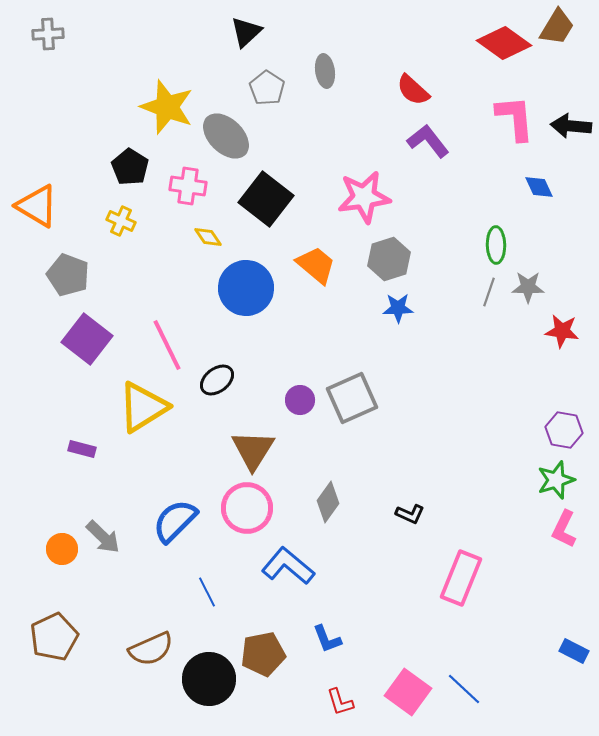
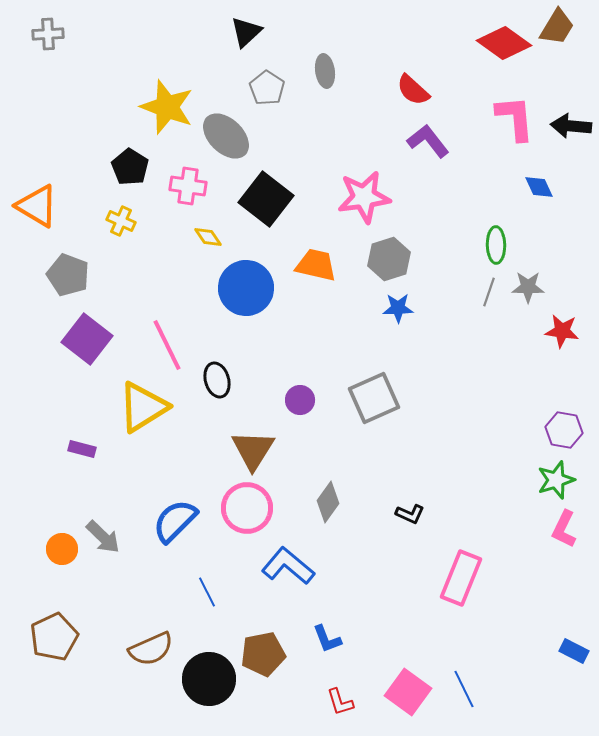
orange trapezoid at (316, 265): rotated 27 degrees counterclockwise
black ellipse at (217, 380): rotated 68 degrees counterclockwise
gray square at (352, 398): moved 22 px right
blue line at (464, 689): rotated 21 degrees clockwise
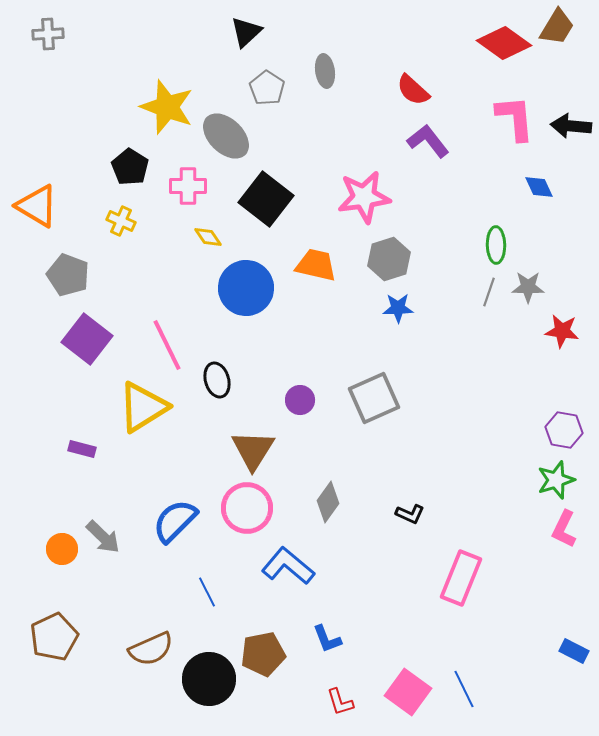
pink cross at (188, 186): rotated 9 degrees counterclockwise
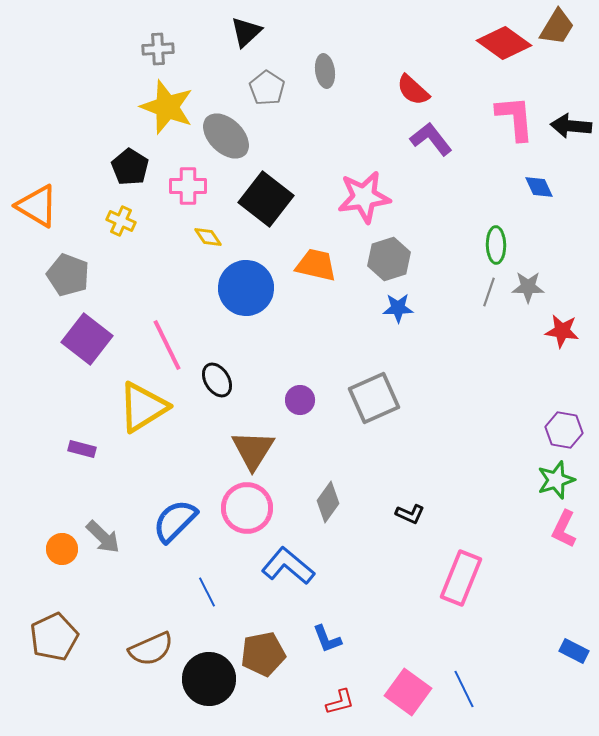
gray cross at (48, 34): moved 110 px right, 15 px down
purple L-shape at (428, 141): moved 3 px right, 2 px up
black ellipse at (217, 380): rotated 16 degrees counterclockwise
red L-shape at (340, 702): rotated 88 degrees counterclockwise
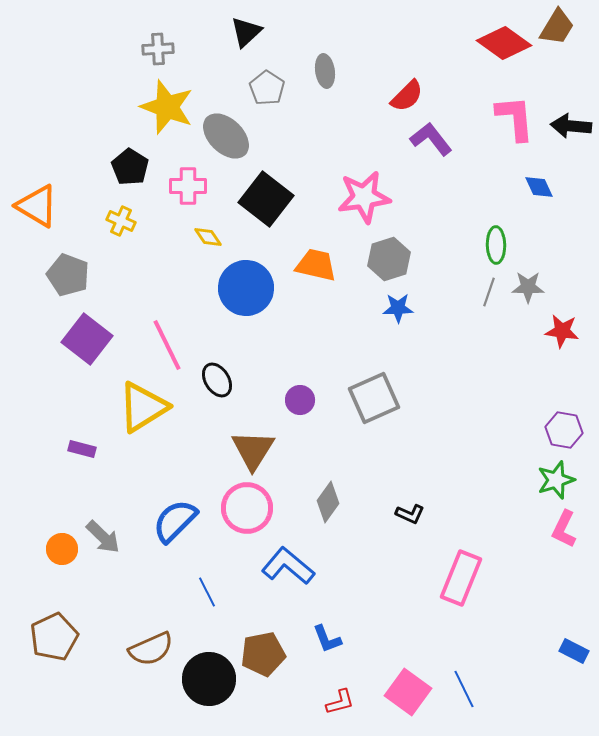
red semicircle at (413, 90): moved 6 px left, 6 px down; rotated 87 degrees counterclockwise
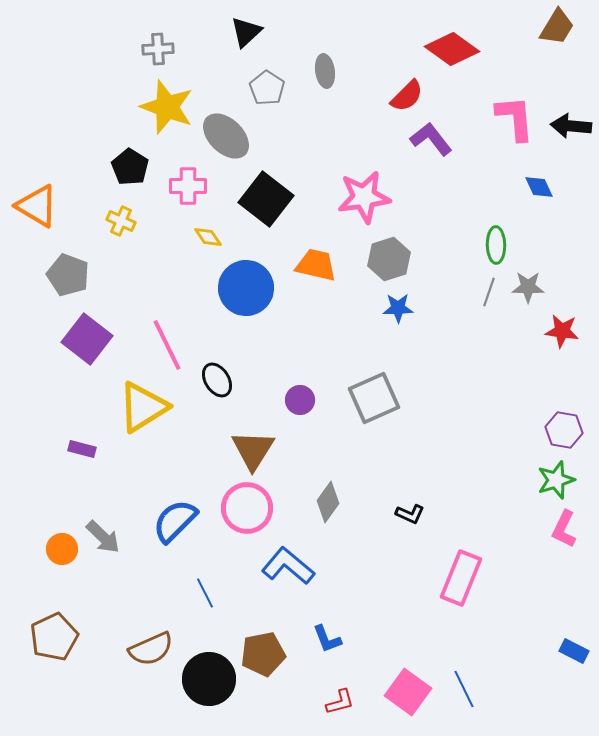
red diamond at (504, 43): moved 52 px left, 6 px down
blue line at (207, 592): moved 2 px left, 1 px down
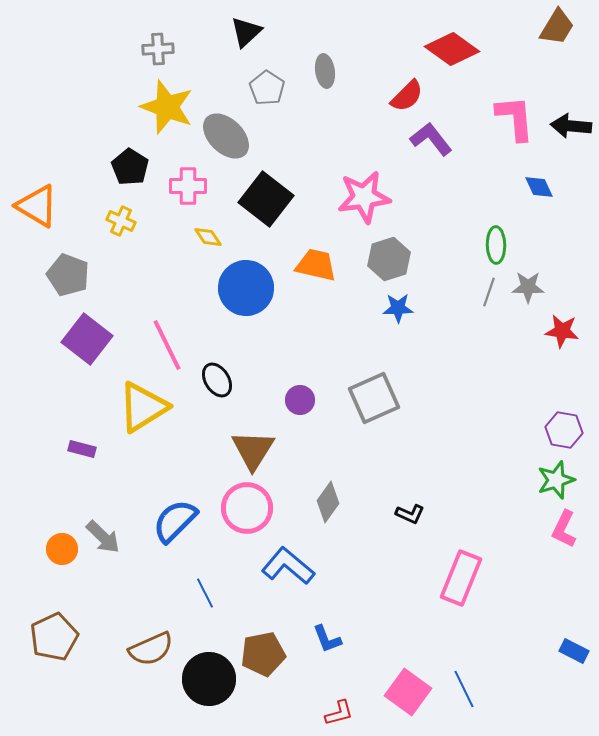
red L-shape at (340, 702): moved 1 px left, 11 px down
